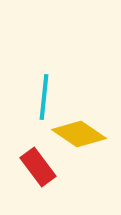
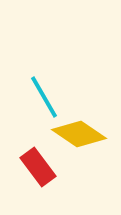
cyan line: rotated 36 degrees counterclockwise
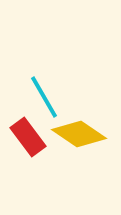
red rectangle: moved 10 px left, 30 px up
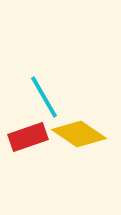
red rectangle: rotated 72 degrees counterclockwise
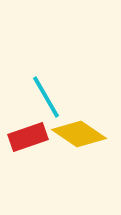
cyan line: moved 2 px right
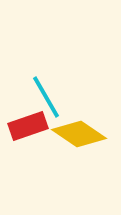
red rectangle: moved 11 px up
